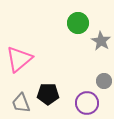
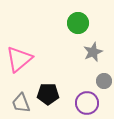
gray star: moved 8 px left, 11 px down; rotated 18 degrees clockwise
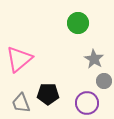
gray star: moved 1 px right, 7 px down; rotated 18 degrees counterclockwise
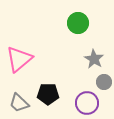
gray circle: moved 1 px down
gray trapezoid: moved 2 px left; rotated 25 degrees counterclockwise
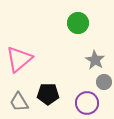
gray star: moved 1 px right, 1 px down
gray trapezoid: moved 1 px up; rotated 15 degrees clockwise
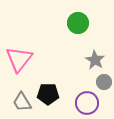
pink triangle: rotated 12 degrees counterclockwise
gray trapezoid: moved 3 px right
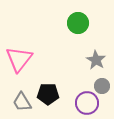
gray star: moved 1 px right
gray circle: moved 2 px left, 4 px down
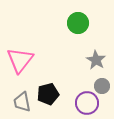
pink triangle: moved 1 px right, 1 px down
black pentagon: rotated 15 degrees counterclockwise
gray trapezoid: rotated 20 degrees clockwise
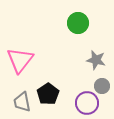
gray star: rotated 18 degrees counterclockwise
black pentagon: rotated 20 degrees counterclockwise
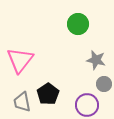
green circle: moved 1 px down
gray circle: moved 2 px right, 2 px up
purple circle: moved 2 px down
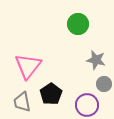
pink triangle: moved 8 px right, 6 px down
black pentagon: moved 3 px right
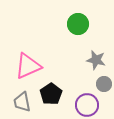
pink triangle: rotated 28 degrees clockwise
